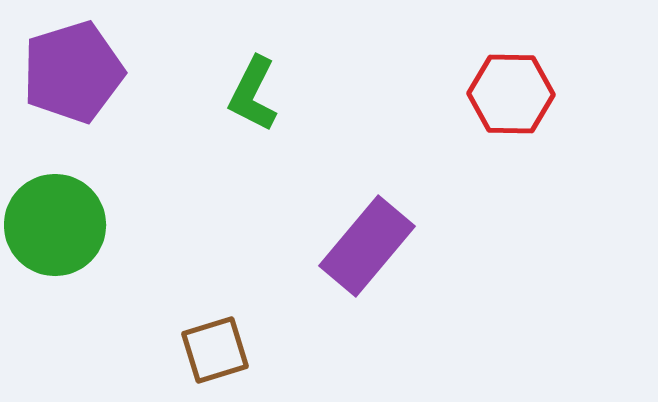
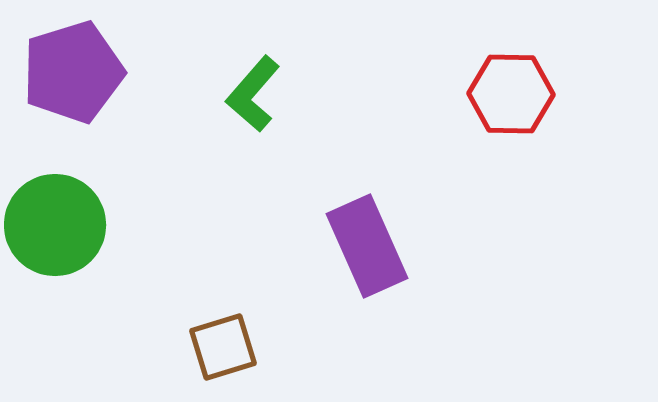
green L-shape: rotated 14 degrees clockwise
purple rectangle: rotated 64 degrees counterclockwise
brown square: moved 8 px right, 3 px up
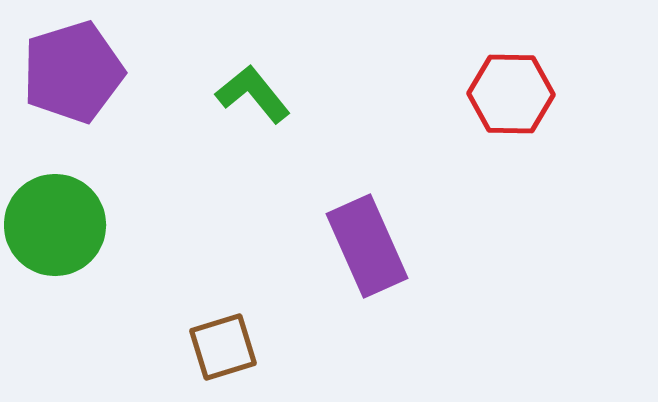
green L-shape: rotated 100 degrees clockwise
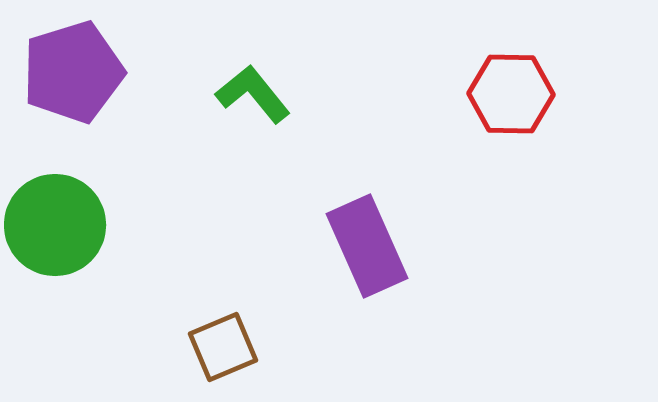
brown square: rotated 6 degrees counterclockwise
